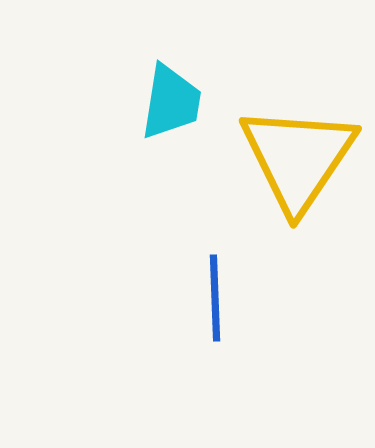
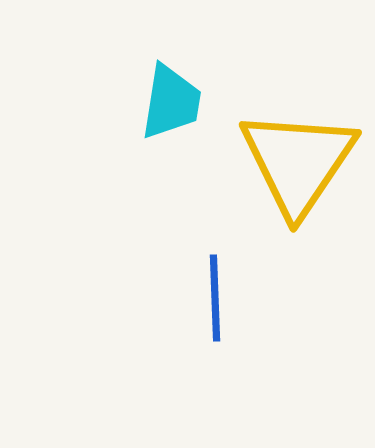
yellow triangle: moved 4 px down
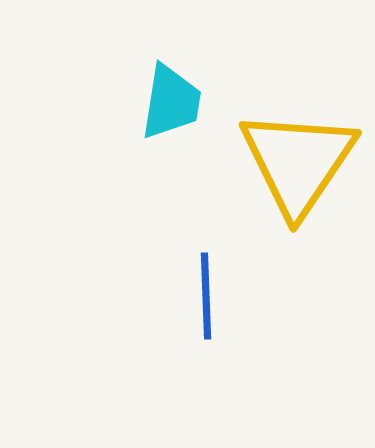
blue line: moved 9 px left, 2 px up
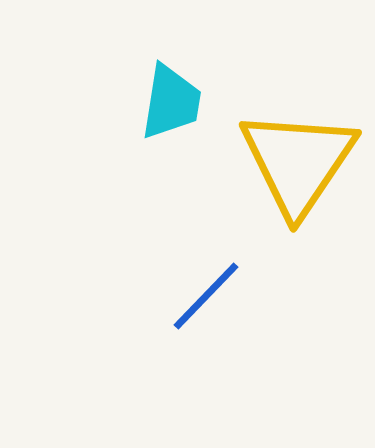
blue line: rotated 46 degrees clockwise
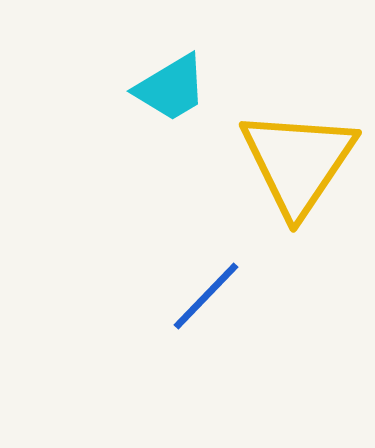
cyan trapezoid: moved 14 px up; rotated 50 degrees clockwise
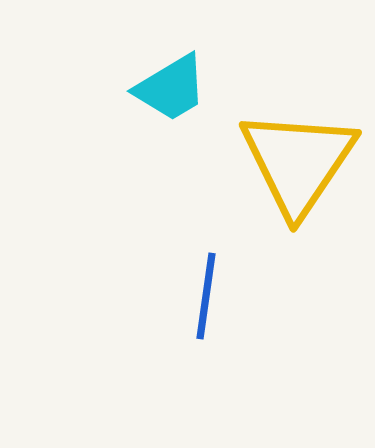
blue line: rotated 36 degrees counterclockwise
